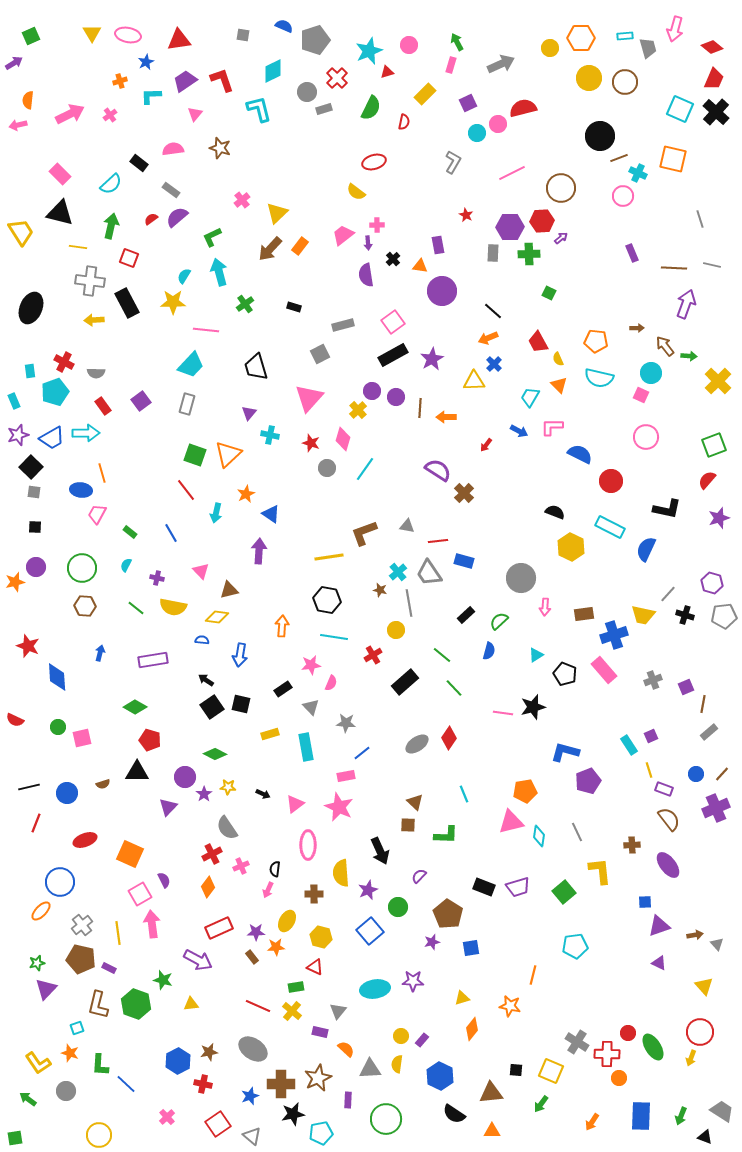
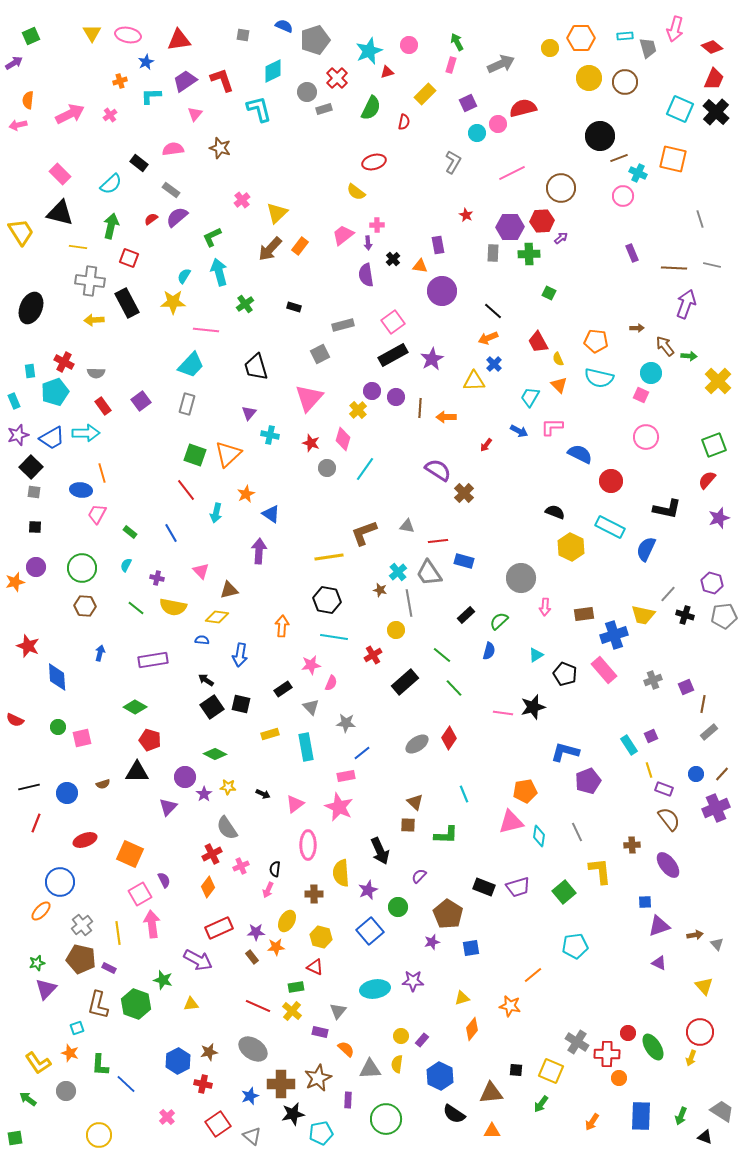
orange line at (533, 975): rotated 36 degrees clockwise
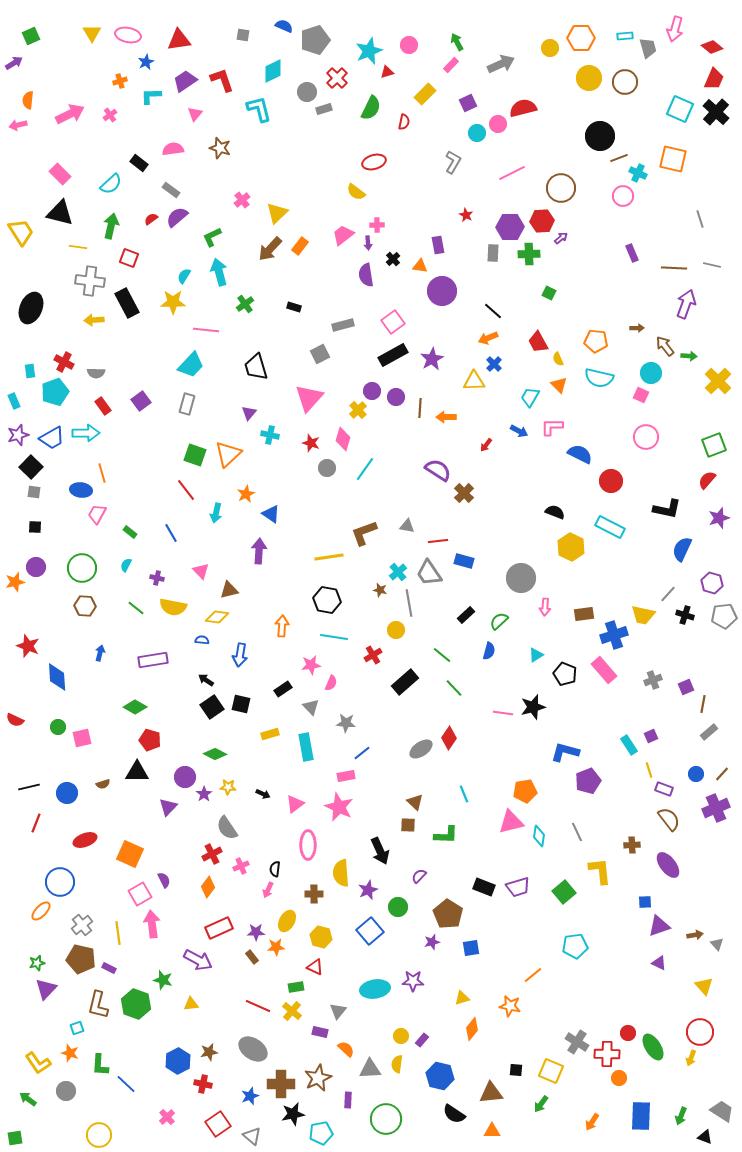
pink rectangle at (451, 65): rotated 28 degrees clockwise
blue semicircle at (646, 549): moved 36 px right
gray ellipse at (417, 744): moved 4 px right, 5 px down
blue hexagon at (440, 1076): rotated 12 degrees counterclockwise
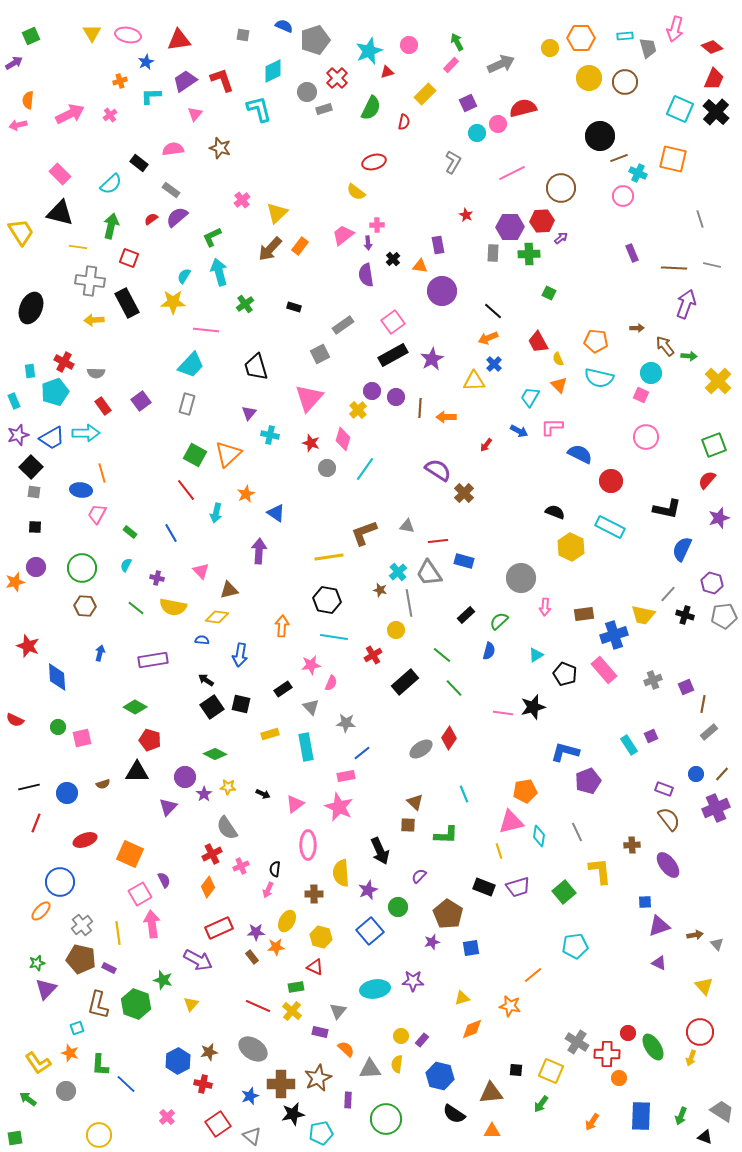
gray rectangle at (343, 325): rotated 20 degrees counterclockwise
green square at (195, 455): rotated 10 degrees clockwise
blue triangle at (271, 514): moved 5 px right, 1 px up
yellow line at (649, 770): moved 150 px left, 81 px down
yellow triangle at (191, 1004): rotated 42 degrees counterclockwise
orange diamond at (472, 1029): rotated 30 degrees clockwise
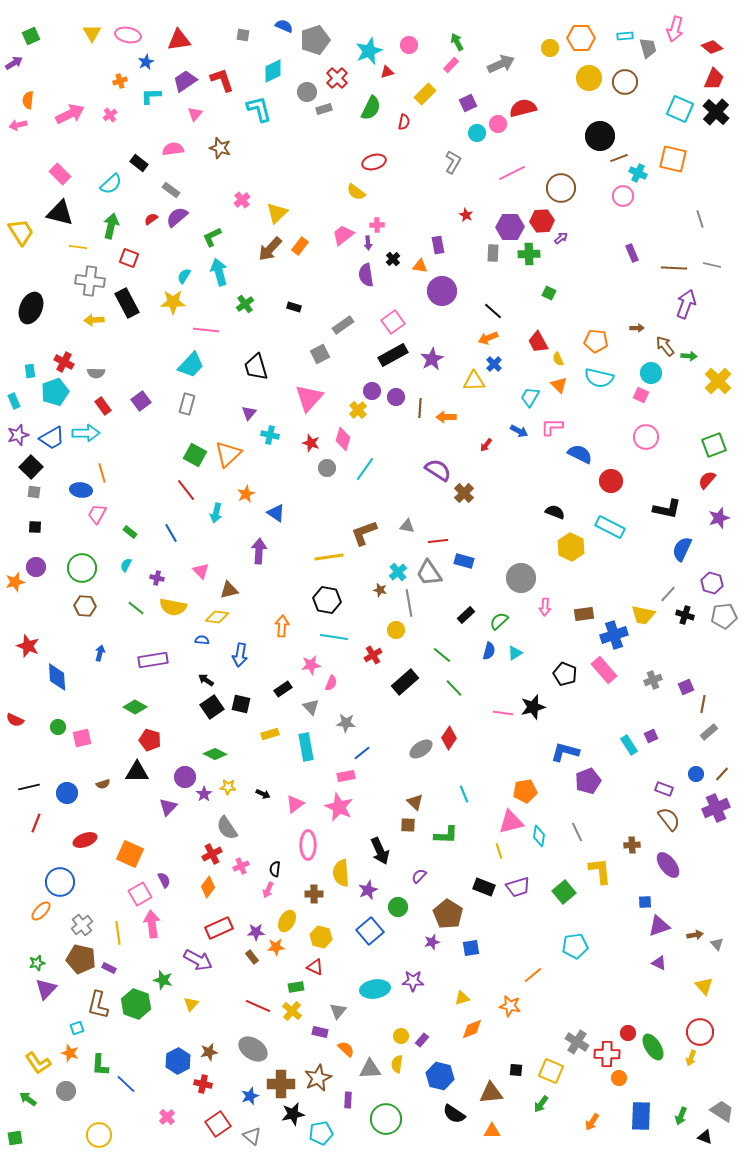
cyan triangle at (536, 655): moved 21 px left, 2 px up
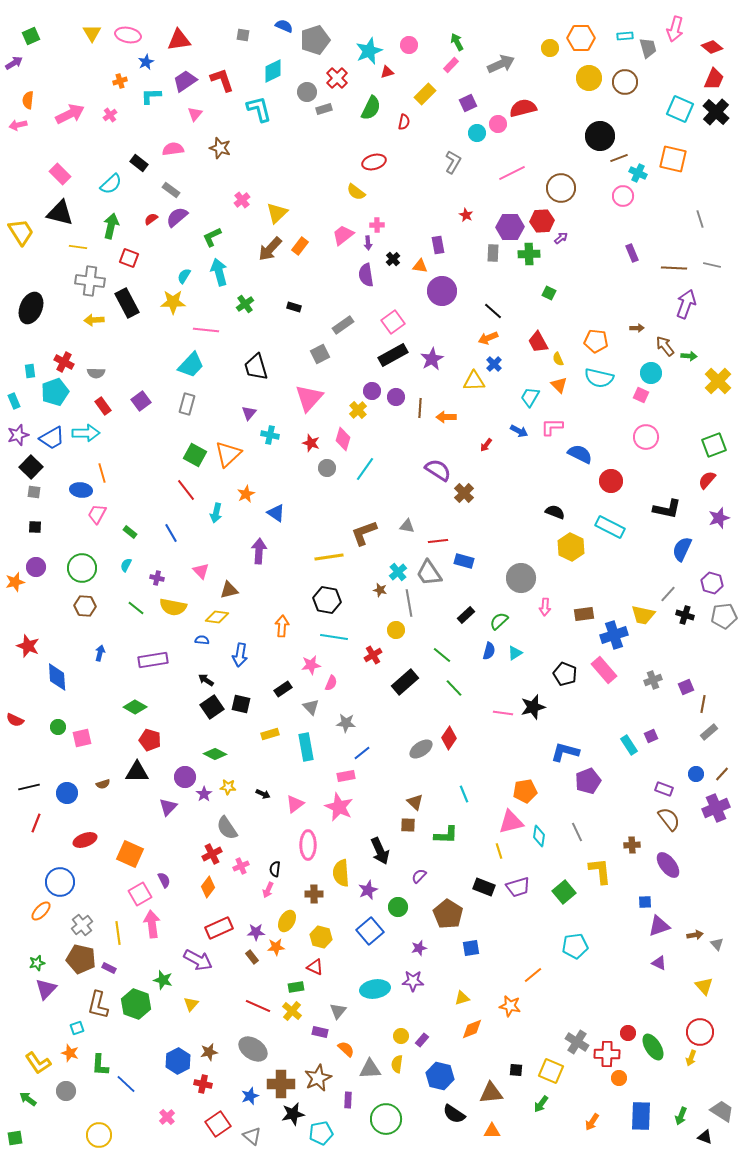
purple star at (432, 942): moved 13 px left, 6 px down
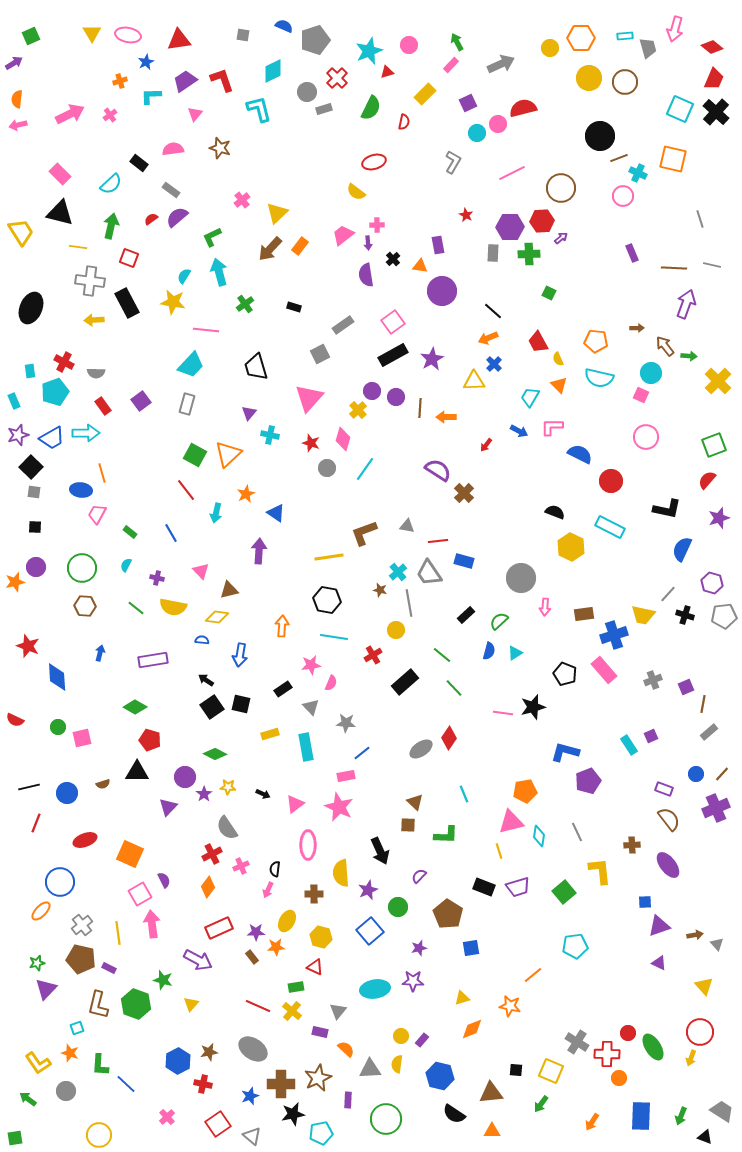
orange semicircle at (28, 100): moved 11 px left, 1 px up
yellow star at (173, 302): rotated 10 degrees clockwise
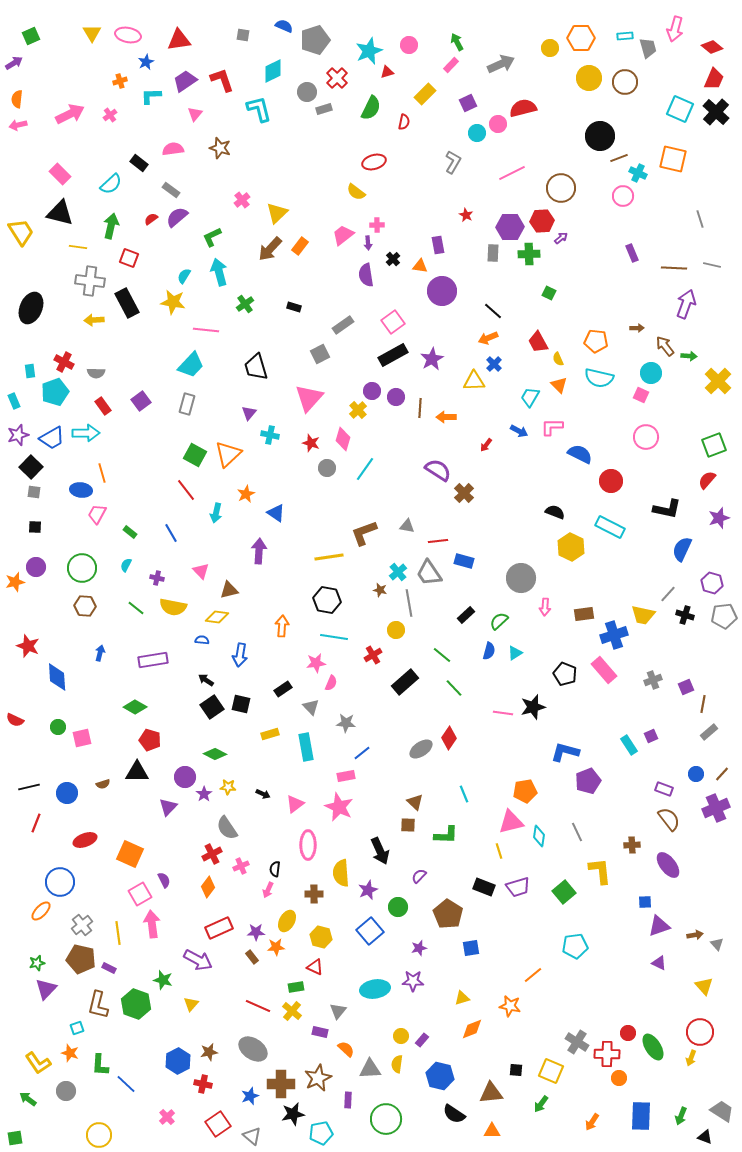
pink star at (311, 665): moved 5 px right, 2 px up
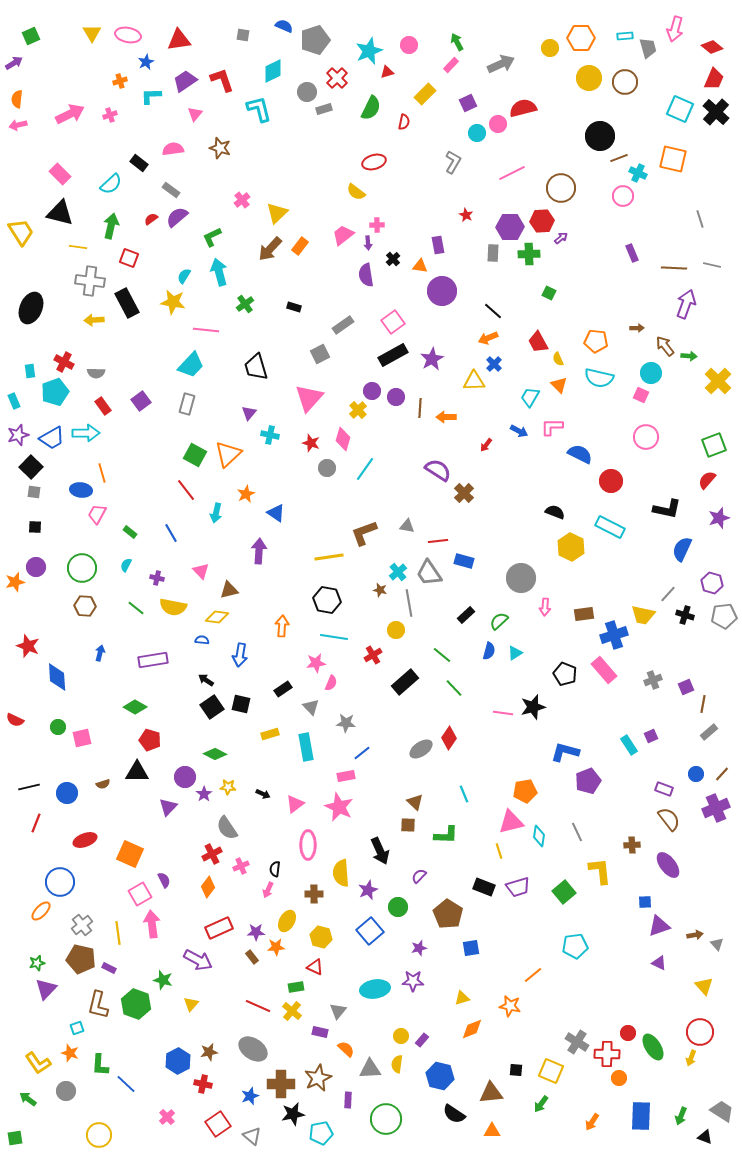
pink cross at (110, 115): rotated 16 degrees clockwise
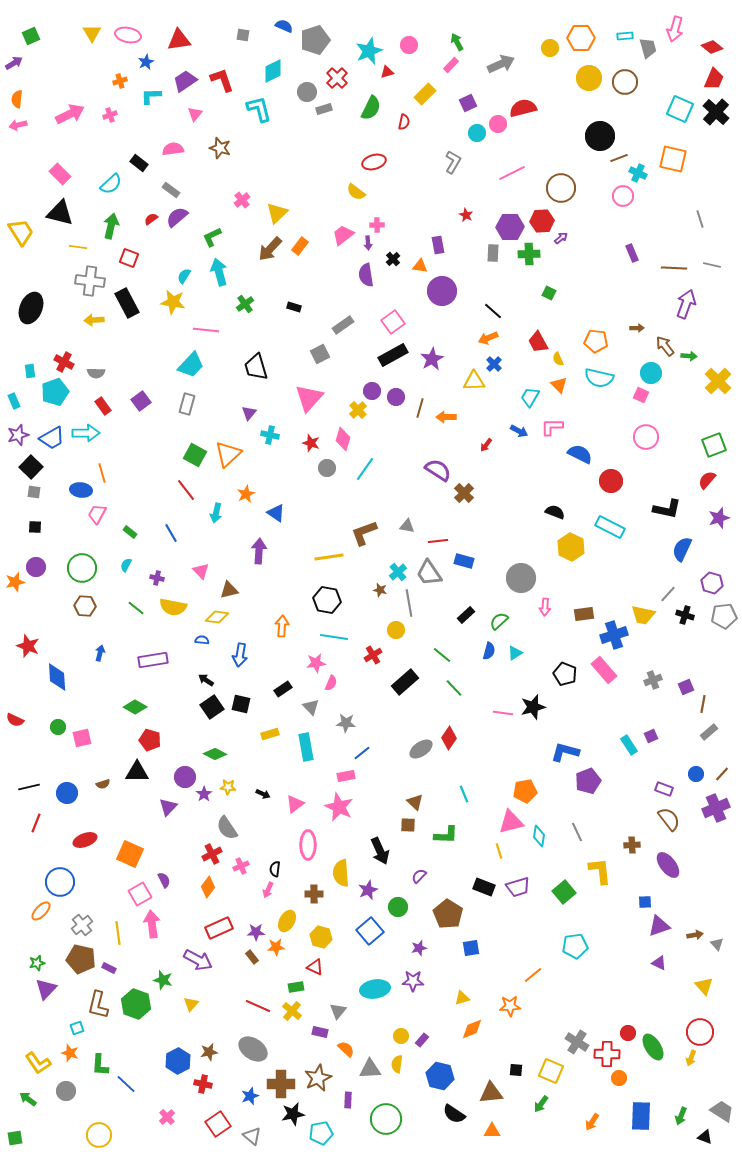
brown line at (420, 408): rotated 12 degrees clockwise
orange star at (510, 1006): rotated 15 degrees counterclockwise
